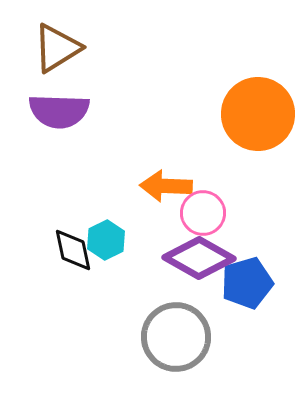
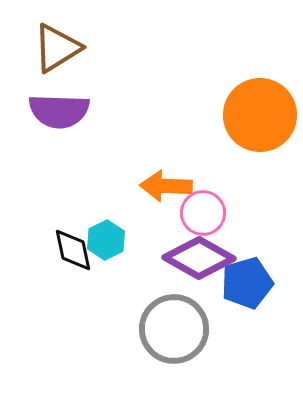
orange circle: moved 2 px right, 1 px down
gray circle: moved 2 px left, 8 px up
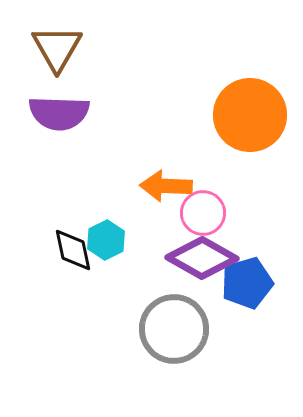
brown triangle: rotated 28 degrees counterclockwise
purple semicircle: moved 2 px down
orange circle: moved 10 px left
purple diamond: moved 3 px right
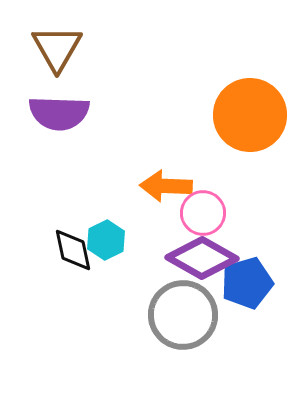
gray circle: moved 9 px right, 14 px up
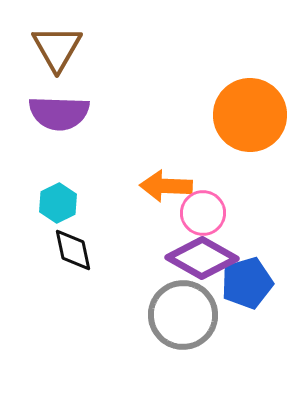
cyan hexagon: moved 48 px left, 37 px up
